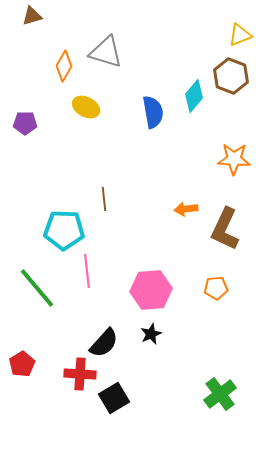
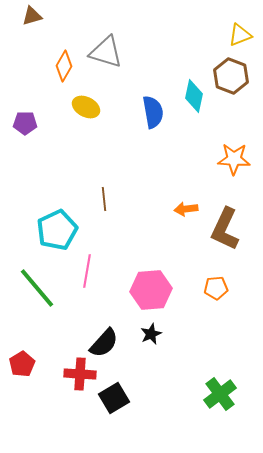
cyan diamond: rotated 28 degrees counterclockwise
cyan pentagon: moved 7 px left; rotated 27 degrees counterclockwise
pink line: rotated 16 degrees clockwise
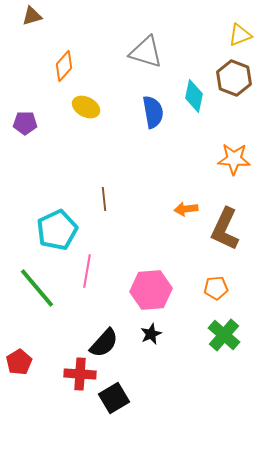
gray triangle: moved 40 px right
orange diamond: rotated 12 degrees clockwise
brown hexagon: moved 3 px right, 2 px down
red pentagon: moved 3 px left, 2 px up
green cross: moved 4 px right, 59 px up; rotated 12 degrees counterclockwise
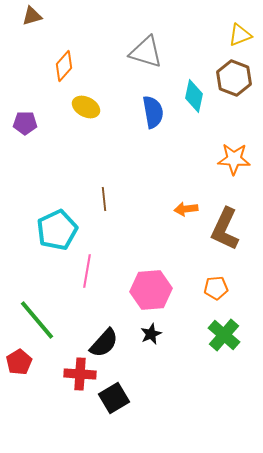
green line: moved 32 px down
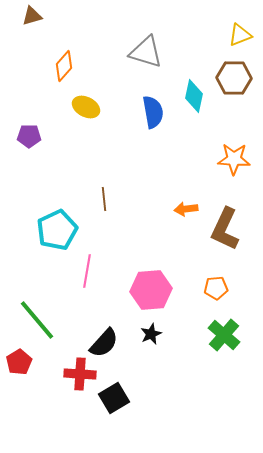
brown hexagon: rotated 20 degrees counterclockwise
purple pentagon: moved 4 px right, 13 px down
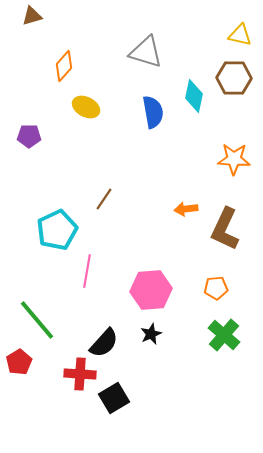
yellow triangle: rotated 35 degrees clockwise
brown line: rotated 40 degrees clockwise
